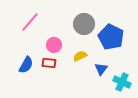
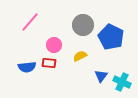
gray circle: moved 1 px left, 1 px down
blue semicircle: moved 1 px right, 2 px down; rotated 54 degrees clockwise
blue triangle: moved 7 px down
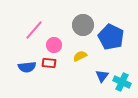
pink line: moved 4 px right, 8 px down
blue triangle: moved 1 px right
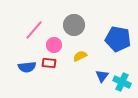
gray circle: moved 9 px left
blue pentagon: moved 7 px right, 2 px down; rotated 15 degrees counterclockwise
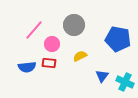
pink circle: moved 2 px left, 1 px up
cyan cross: moved 3 px right
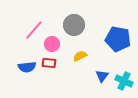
cyan cross: moved 1 px left, 1 px up
